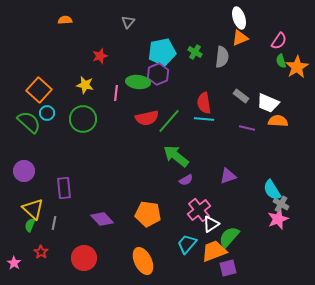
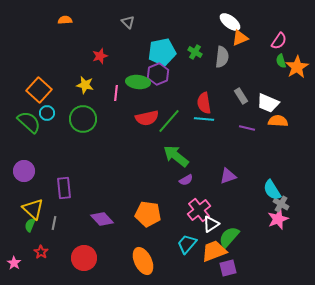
white ellipse at (239, 18): moved 9 px left, 4 px down; rotated 35 degrees counterclockwise
gray triangle at (128, 22): rotated 24 degrees counterclockwise
gray rectangle at (241, 96): rotated 21 degrees clockwise
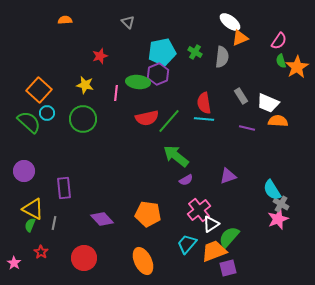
yellow triangle at (33, 209): rotated 15 degrees counterclockwise
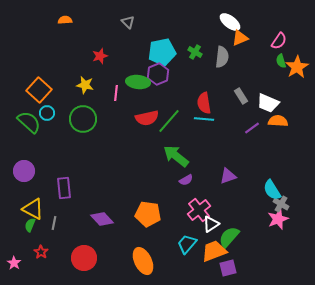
purple line at (247, 128): moved 5 px right; rotated 49 degrees counterclockwise
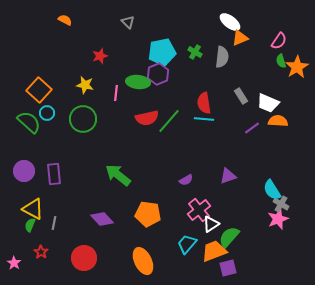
orange semicircle at (65, 20): rotated 32 degrees clockwise
green arrow at (176, 156): moved 58 px left, 19 px down
purple rectangle at (64, 188): moved 10 px left, 14 px up
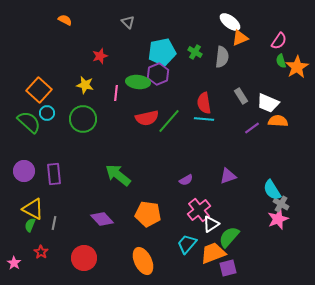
orange trapezoid at (214, 251): moved 1 px left, 2 px down
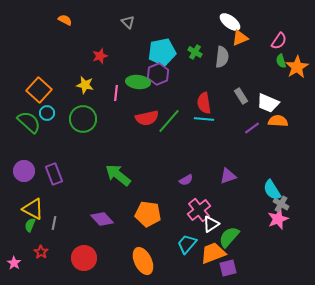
purple rectangle at (54, 174): rotated 15 degrees counterclockwise
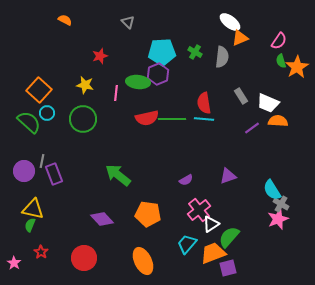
cyan pentagon at (162, 52): rotated 8 degrees clockwise
green line at (169, 121): moved 3 px right, 2 px up; rotated 48 degrees clockwise
yellow triangle at (33, 209): rotated 15 degrees counterclockwise
gray line at (54, 223): moved 12 px left, 62 px up
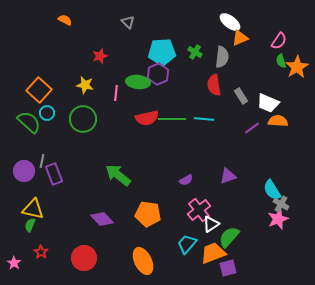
red semicircle at (204, 103): moved 10 px right, 18 px up
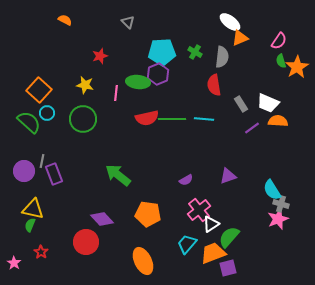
gray rectangle at (241, 96): moved 8 px down
gray cross at (281, 204): rotated 14 degrees counterclockwise
red circle at (84, 258): moved 2 px right, 16 px up
